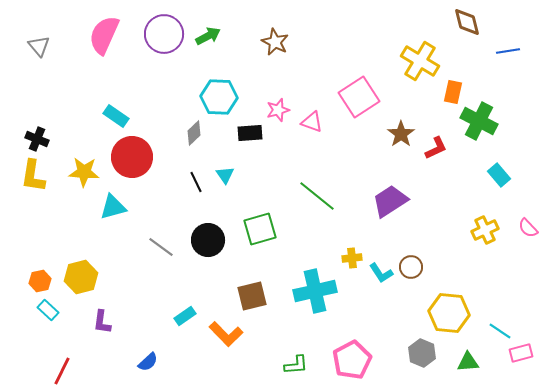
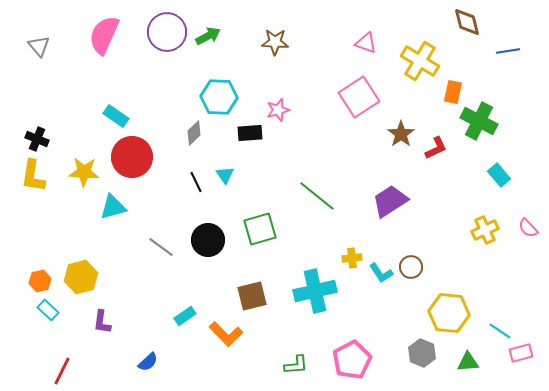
purple circle at (164, 34): moved 3 px right, 2 px up
brown star at (275, 42): rotated 24 degrees counterclockwise
pink triangle at (312, 122): moved 54 px right, 79 px up
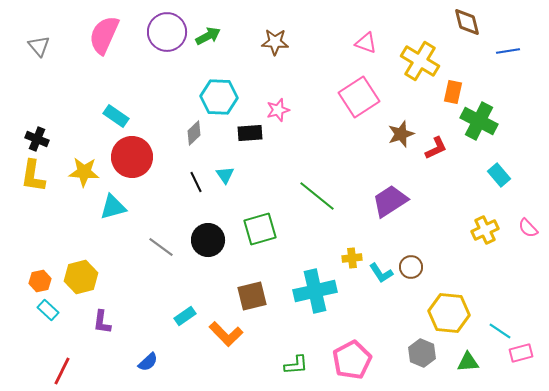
brown star at (401, 134): rotated 16 degrees clockwise
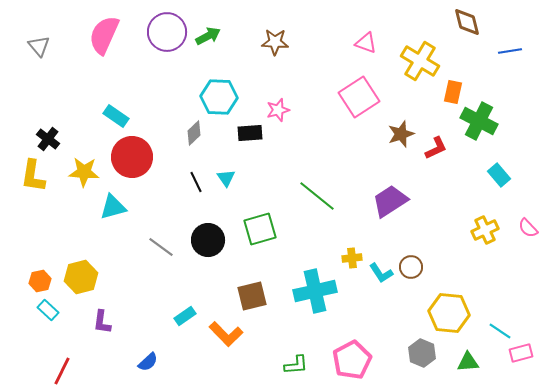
blue line at (508, 51): moved 2 px right
black cross at (37, 139): moved 11 px right; rotated 15 degrees clockwise
cyan triangle at (225, 175): moved 1 px right, 3 px down
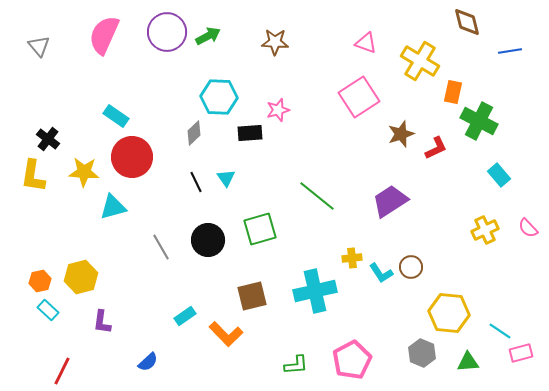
gray line at (161, 247): rotated 24 degrees clockwise
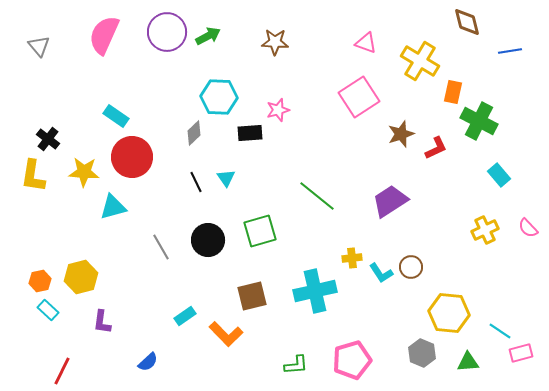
green square at (260, 229): moved 2 px down
pink pentagon at (352, 360): rotated 12 degrees clockwise
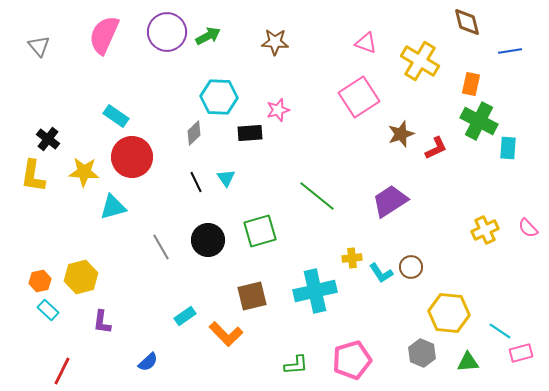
orange rectangle at (453, 92): moved 18 px right, 8 px up
cyan rectangle at (499, 175): moved 9 px right, 27 px up; rotated 45 degrees clockwise
